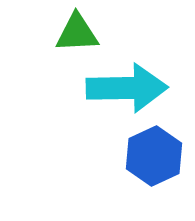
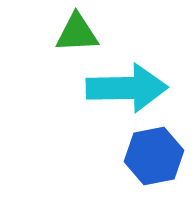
blue hexagon: rotated 14 degrees clockwise
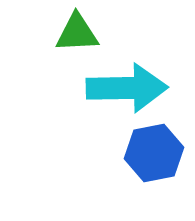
blue hexagon: moved 3 px up
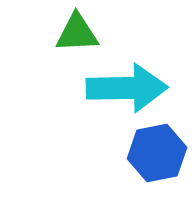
blue hexagon: moved 3 px right
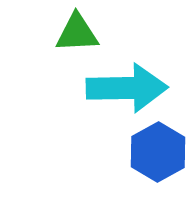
blue hexagon: moved 1 px right, 1 px up; rotated 18 degrees counterclockwise
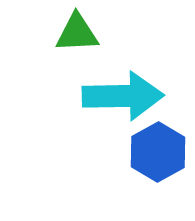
cyan arrow: moved 4 px left, 8 px down
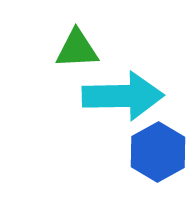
green triangle: moved 16 px down
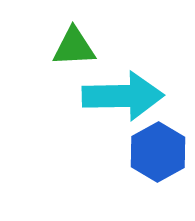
green triangle: moved 3 px left, 2 px up
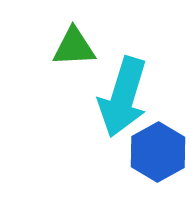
cyan arrow: moved 1 px down; rotated 108 degrees clockwise
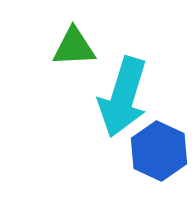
blue hexagon: moved 1 px right, 1 px up; rotated 6 degrees counterclockwise
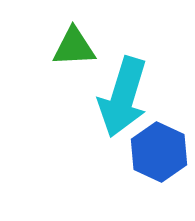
blue hexagon: moved 1 px down
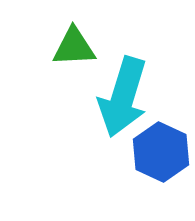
blue hexagon: moved 2 px right
